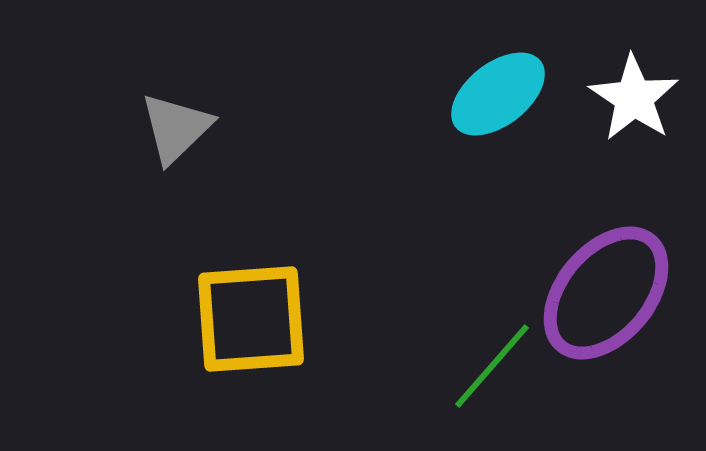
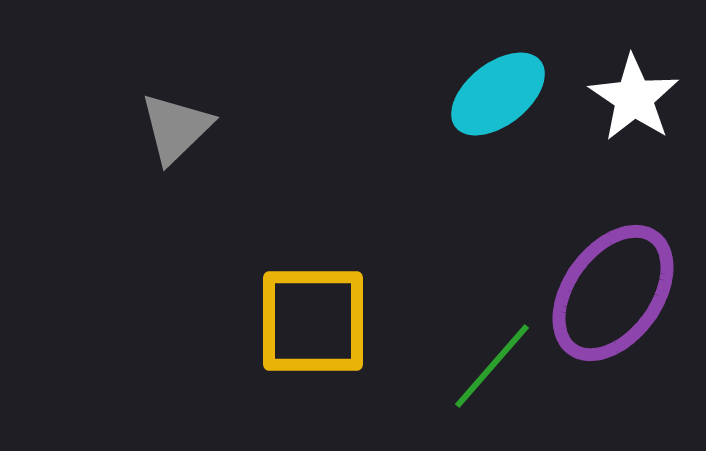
purple ellipse: moved 7 px right; rotated 4 degrees counterclockwise
yellow square: moved 62 px right, 2 px down; rotated 4 degrees clockwise
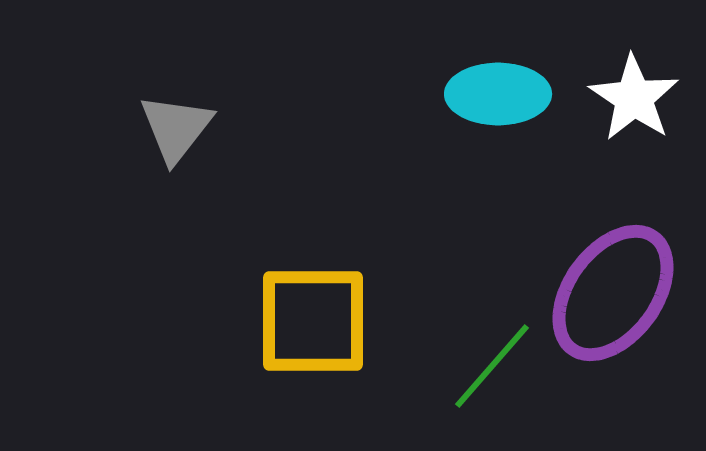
cyan ellipse: rotated 38 degrees clockwise
gray triangle: rotated 8 degrees counterclockwise
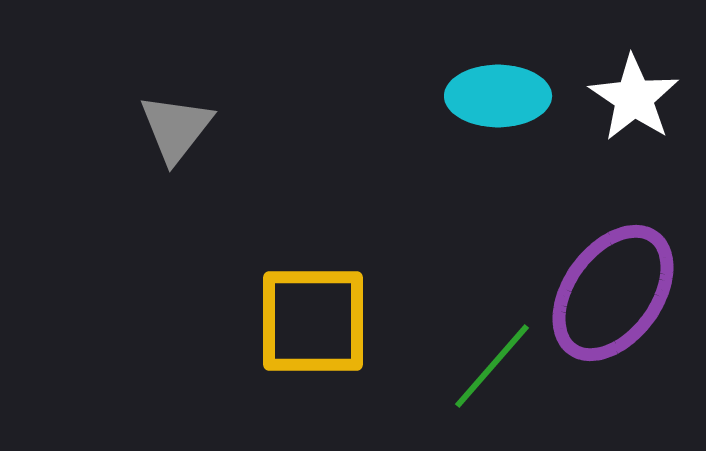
cyan ellipse: moved 2 px down
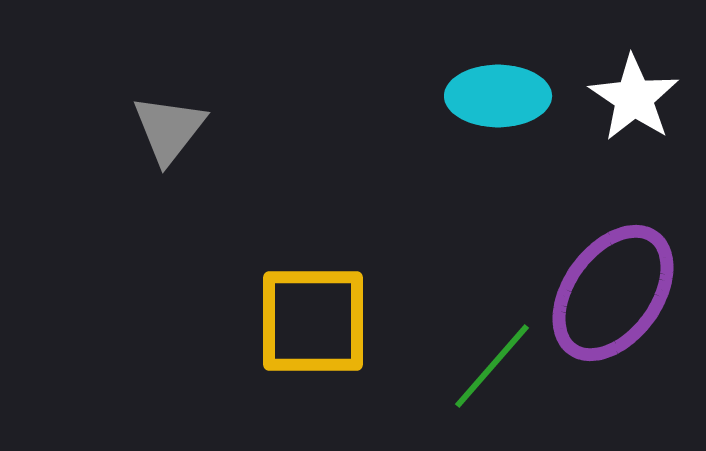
gray triangle: moved 7 px left, 1 px down
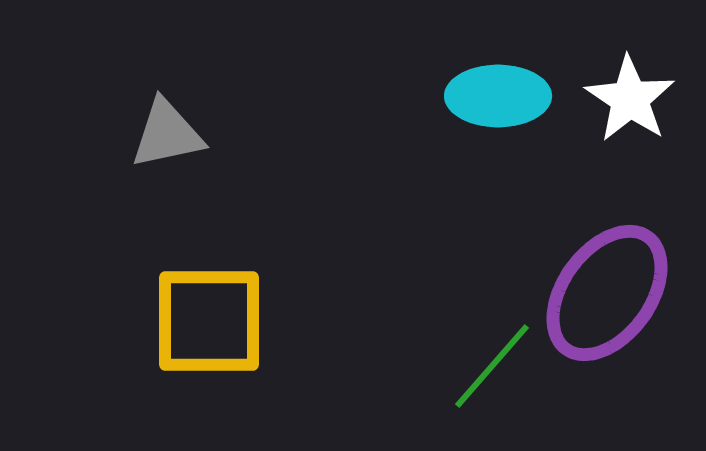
white star: moved 4 px left, 1 px down
gray triangle: moved 2 px left, 5 px down; rotated 40 degrees clockwise
purple ellipse: moved 6 px left
yellow square: moved 104 px left
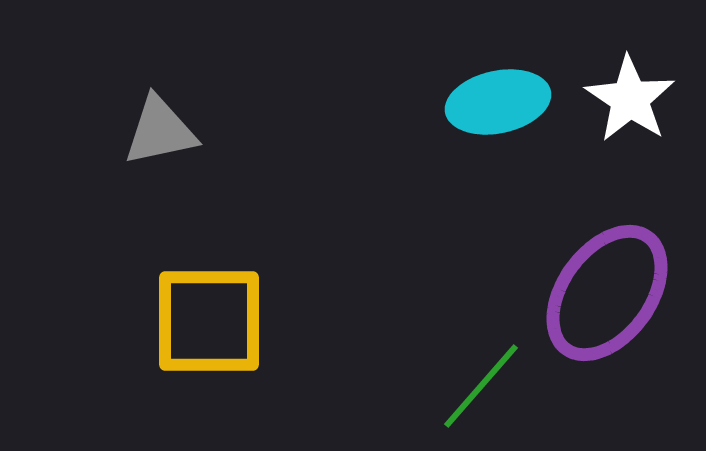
cyan ellipse: moved 6 px down; rotated 12 degrees counterclockwise
gray triangle: moved 7 px left, 3 px up
green line: moved 11 px left, 20 px down
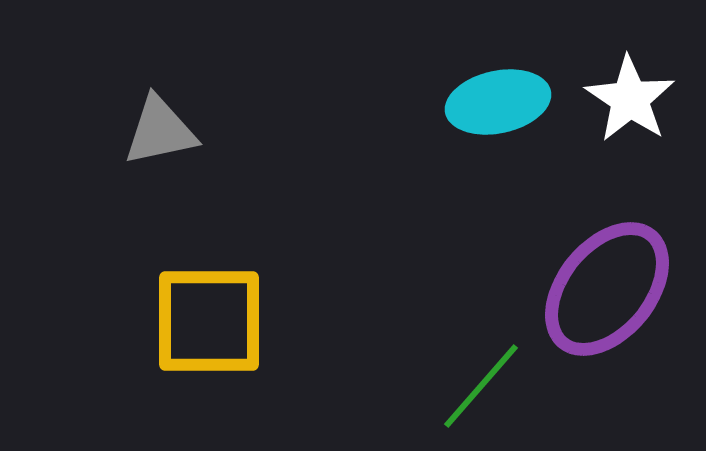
purple ellipse: moved 4 px up; rotated 3 degrees clockwise
